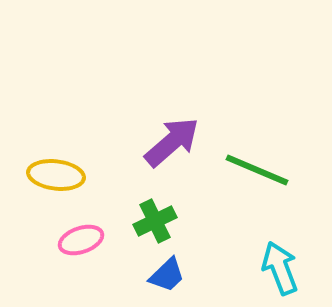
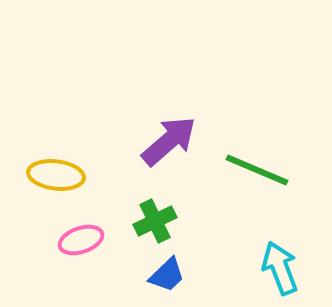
purple arrow: moved 3 px left, 1 px up
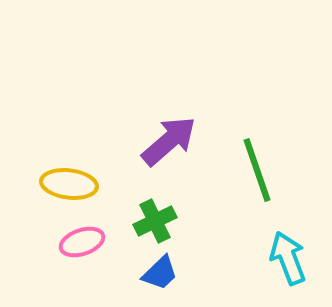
green line: rotated 48 degrees clockwise
yellow ellipse: moved 13 px right, 9 px down
pink ellipse: moved 1 px right, 2 px down
cyan arrow: moved 8 px right, 10 px up
blue trapezoid: moved 7 px left, 2 px up
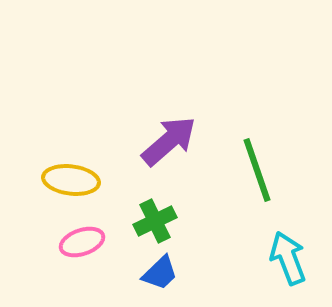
yellow ellipse: moved 2 px right, 4 px up
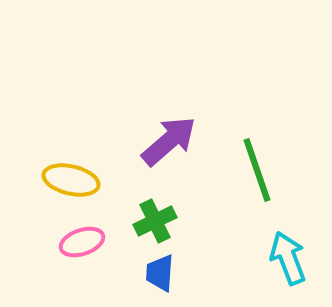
yellow ellipse: rotated 6 degrees clockwise
blue trapezoid: rotated 138 degrees clockwise
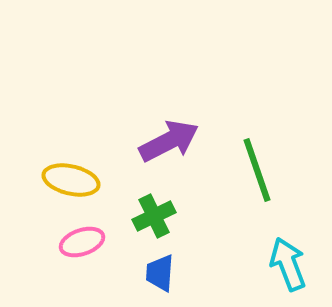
purple arrow: rotated 14 degrees clockwise
green cross: moved 1 px left, 5 px up
cyan arrow: moved 6 px down
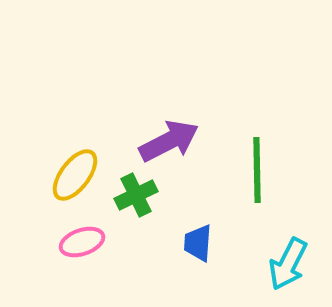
green line: rotated 18 degrees clockwise
yellow ellipse: moved 4 px right, 5 px up; rotated 66 degrees counterclockwise
green cross: moved 18 px left, 21 px up
cyan arrow: rotated 132 degrees counterclockwise
blue trapezoid: moved 38 px right, 30 px up
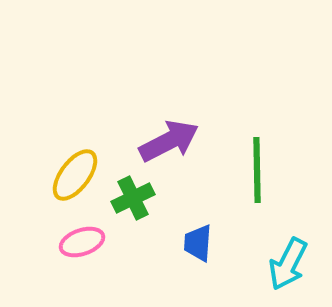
green cross: moved 3 px left, 3 px down
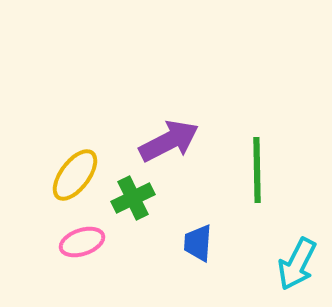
cyan arrow: moved 9 px right
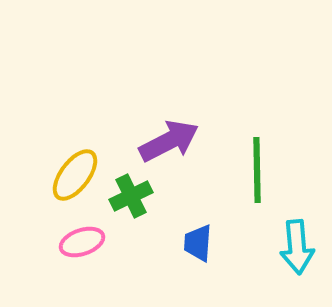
green cross: moved 2 px left, 2 px up
cyan arrow: moved 17 px up; rotated 32 degrees counterclockwise
